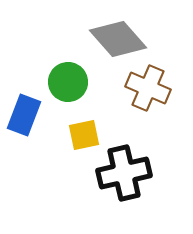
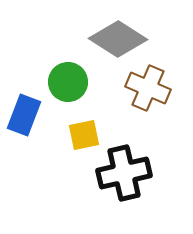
gray diamond: rotated 16 degrees counterclockwise
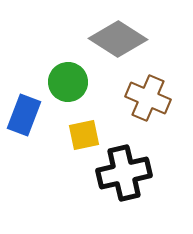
brown cross: moved 10 px down
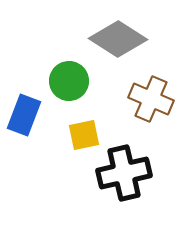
green circle: moved 1 px right, 1 px up
brown cross: moved 3 px right, 1 px down
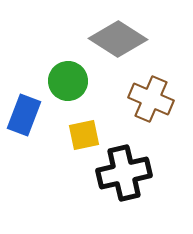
green circle: moved 1 px left
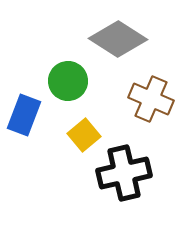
yellow square: rotated 28 degrees counterclockwise
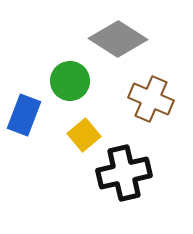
green circle: moved 2 px right
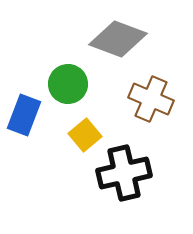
gray diamond: rotated 12 degrees counterclockwise
green circle: moved 2 px left, 3 px down
yellow square: moved 1 px right
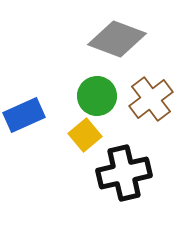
gray diamond: moved 1 px left
green circle: moved 29 px right, 12 px down
brown cross: rotated 30 degrees clockwise
blue rectangle: rotated 45 degrees clockwise
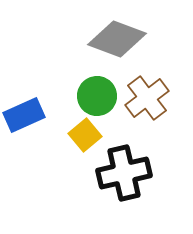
brown cross: moved 4 px left, 1 px up
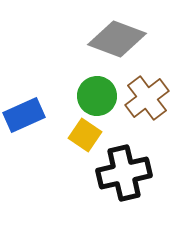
yellow square: rotated 16 degrees counterclockwise
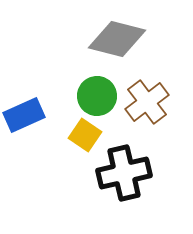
gray diamond: rotated 6 degrees counterclockwise
brown cross: moved 4 px down
